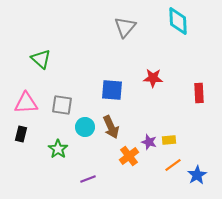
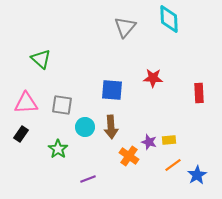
cyan diamond: moved 9 px left, 2 px up
brown arrow: rotated 20 degrees clockwise
black rectangle: rotated 21 degrees clockwise
orange cross: rotated 18 degrees counterclockwise
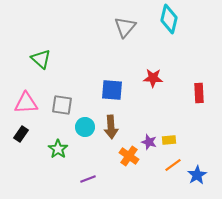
cyan diamond: rotated 16 degrees clockwise
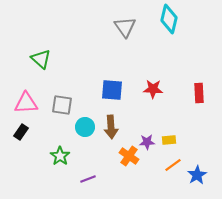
gray triangle: rotated 15 degrees counterclockwise
red star: moved 11 px down
black rectangle: moved 2 px up
purple star: moved 2 px left; rotated 21 degrees counterclockwise
green star: moved 2 px right, 7 px down
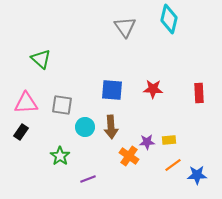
blue star: rotated 30 degrees clockwise
